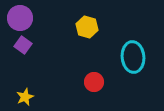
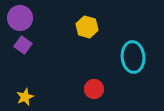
red circle: moved 7 px down
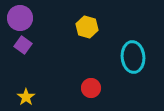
red circle: moved 3 px left, 1 px up
yellow star: moved 1 px right; rotated 12 degrees counterclockwise
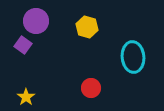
purple circle: moved 16 px right, 3 px down
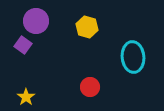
red circle: moved 1 px left, 1 px up
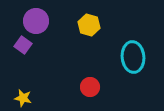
yellow hexagon: moved 2 px right, 2 px up
yellow star: moved 3 px left, 1 px down; rotated 24 degrees counterclockwise
